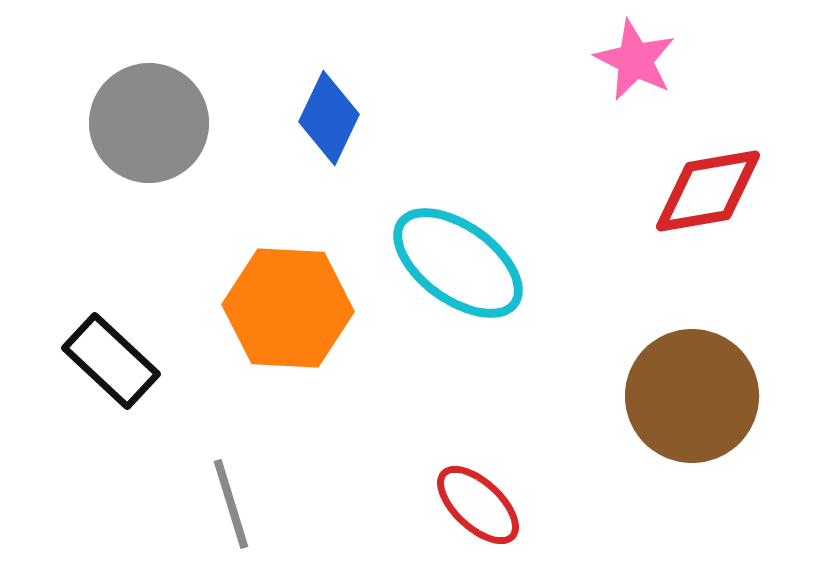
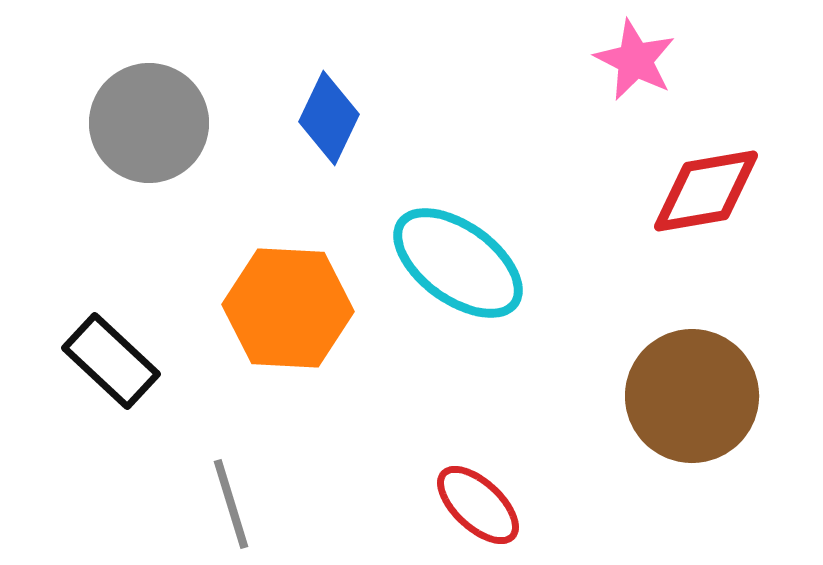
red diamond: moved 2 px left
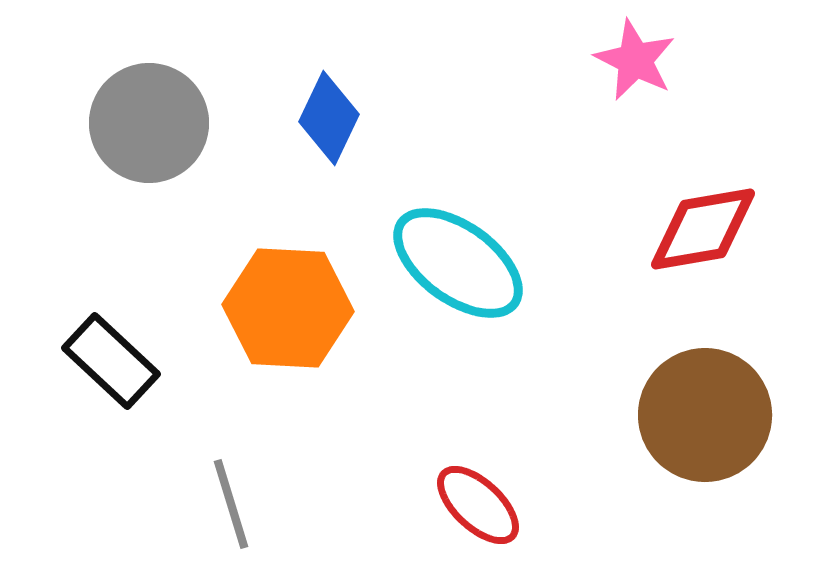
red diamond: moved 3 px left, 38 px down
brown circle: moved 13 px right, 19 px down
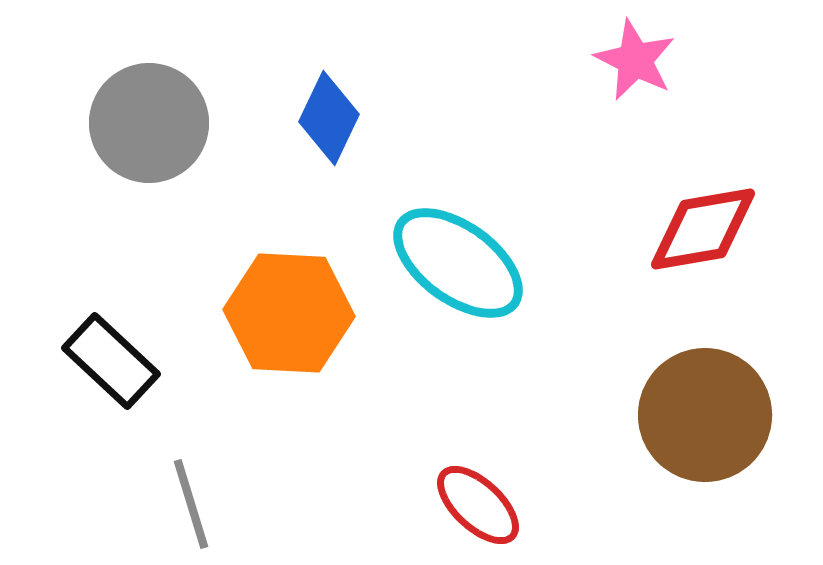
orange hexagon: moved 1 px right, 5 px down
gray line: moved 40 px left
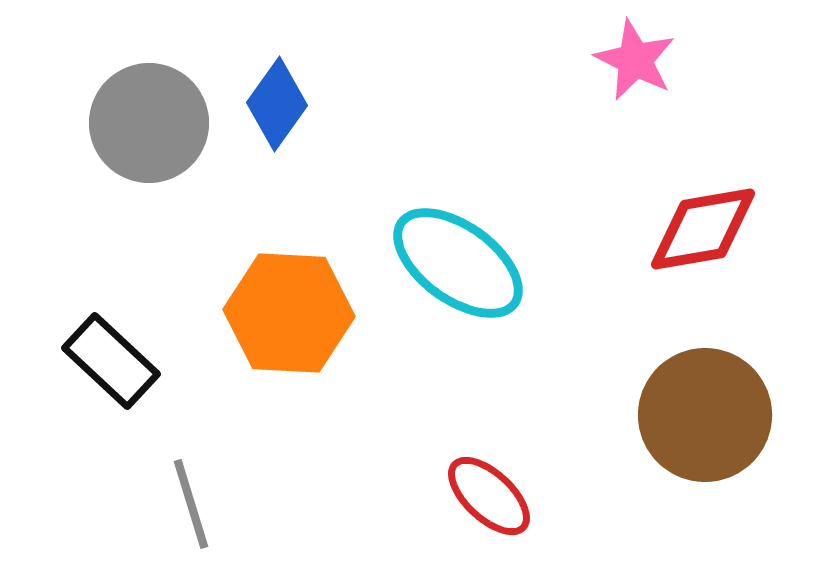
blue diamond: moved 52 px left, 14 px up; rotated 10 degrees clockwise
red ellipse: moved 11 px right, 9 px up
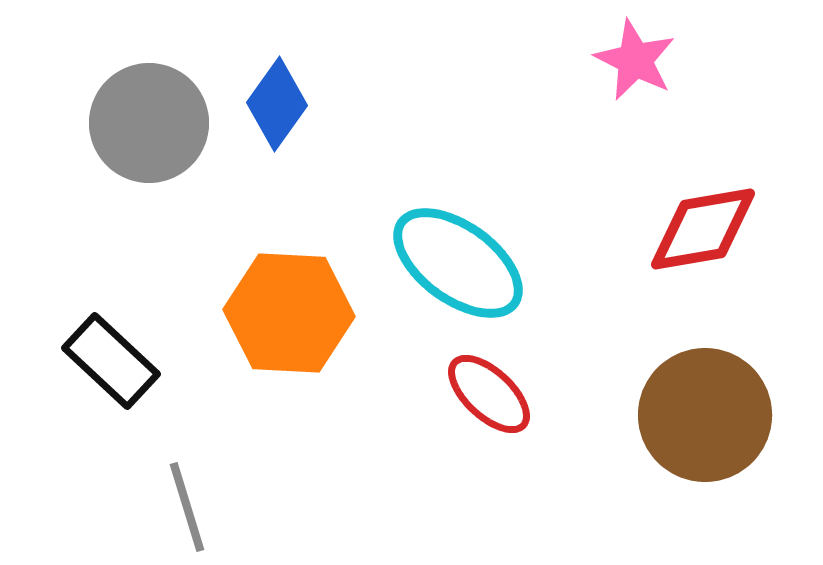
red ellipse: moved 102 px up
gray line: moved 4 px left, 3 px down
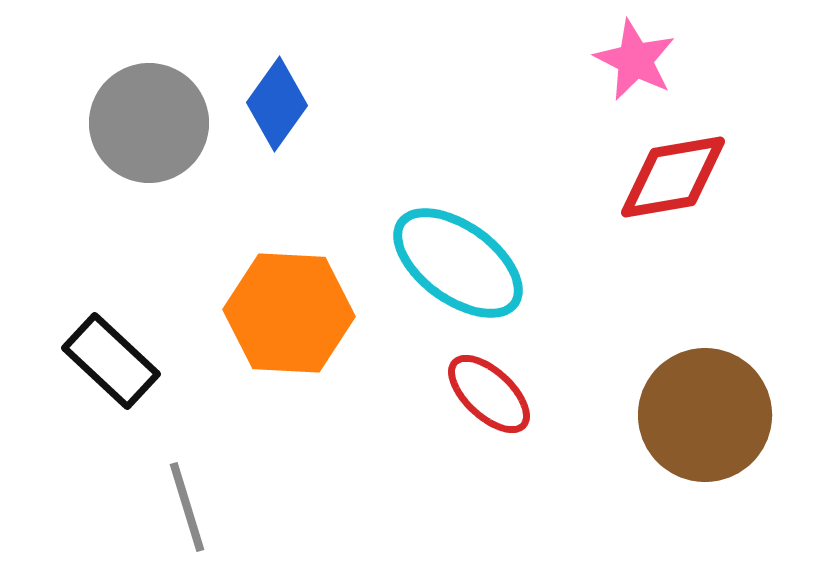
red diamond: moved 30 px left, 52 px up
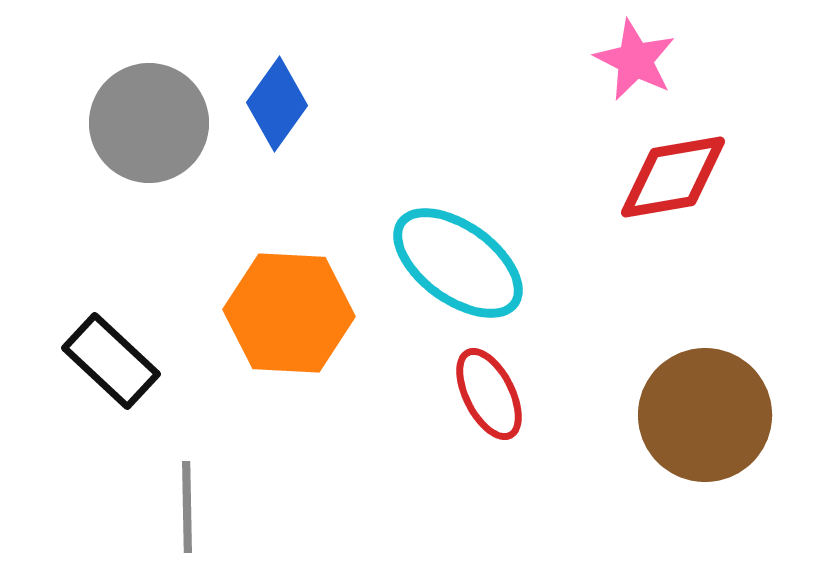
red ellipse: rotated 20 degrees clockwise
gray line: rotated 16 degrees clockwise
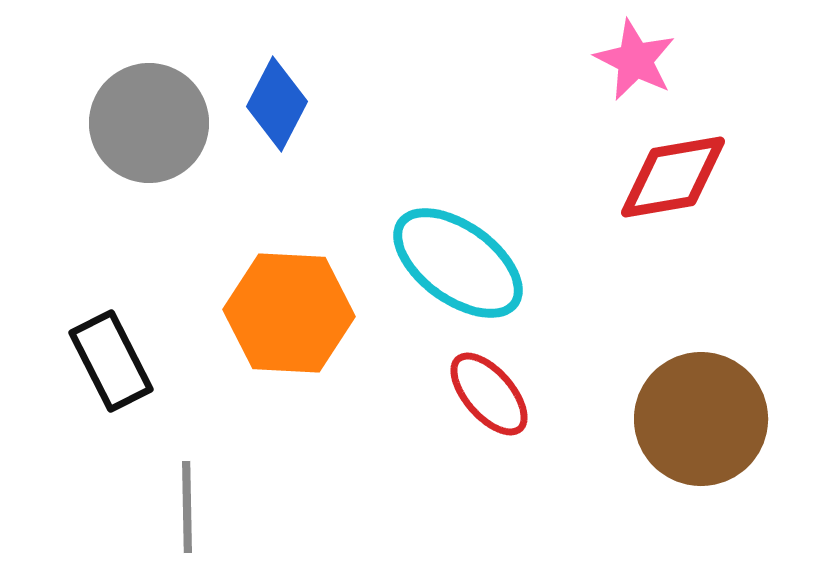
blue diamond: rotated 8 degrees counterclockwise
black rectangle: rotated 20 degrees clockwise
red ellipse: rotated 14 degrees counterclockwise
brown circle: moved 4 px left, 4 px down
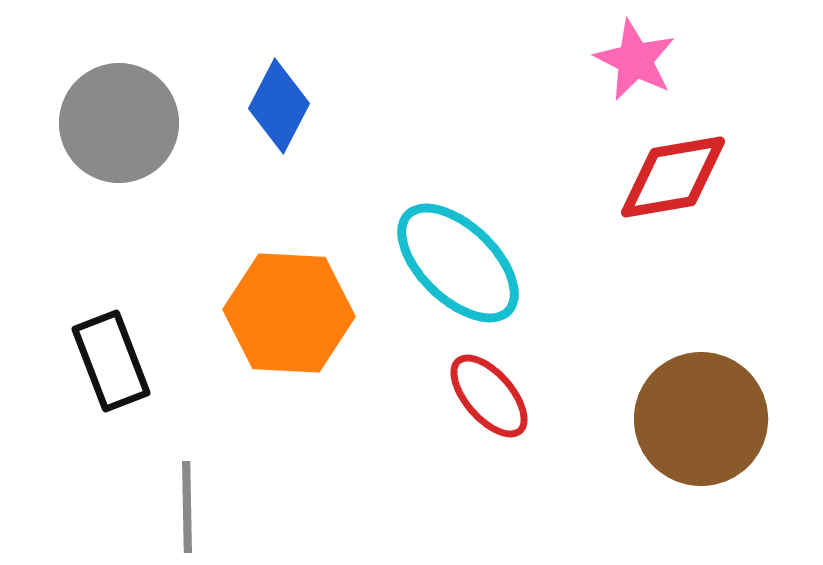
blue diamond: moved 2 px right, 2 px down
gray circle: moved 30 px left
cyan ellipse: rotated 8 degrees clockwise
black rectangle: rotated 6 degrees clockwise
red ellipse: moved 2 px down
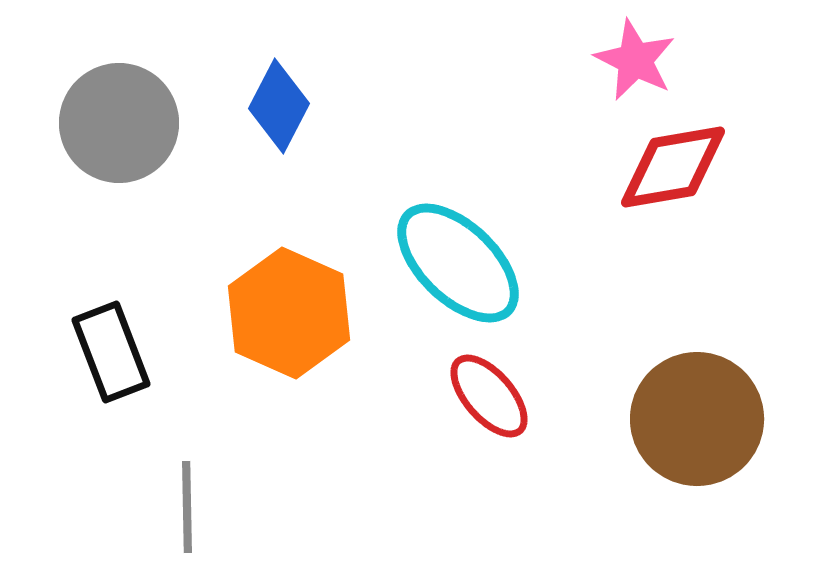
red diamond: moved 10 px up
orange hexagon: rotated 21 degrees clockwise
black rectangle: moved 9 px up
brown circle: moved 4 px left
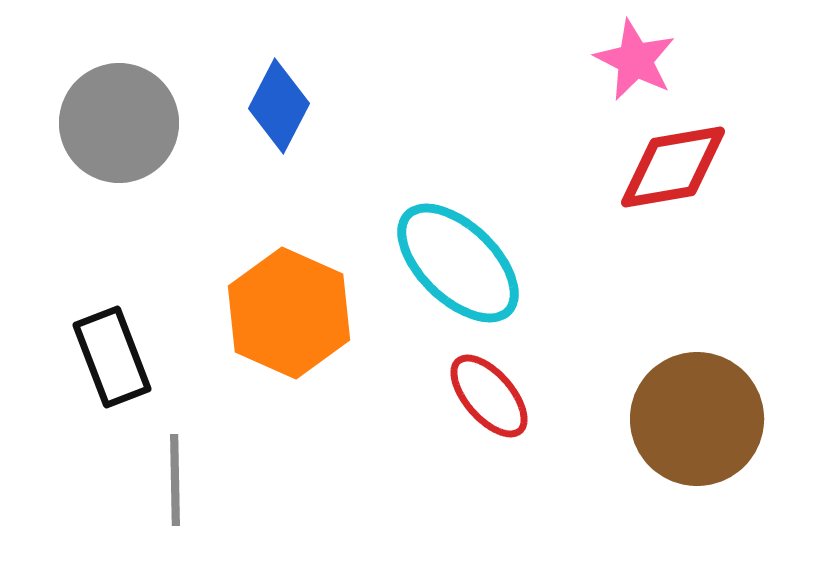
black rectangle: moved 1 px right, 5 px down
gray line: moved 12 px left, 27 px up
